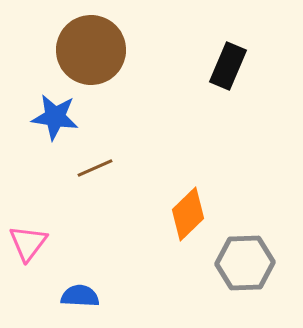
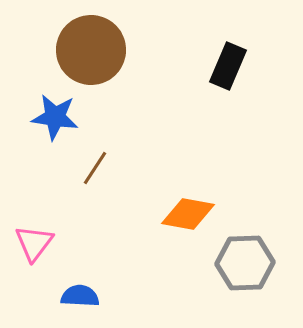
brown line: rotated 33 degrees counterclockwise
orange diamond: rotated 54 degrees clockwise
pink triangle: moved 6 px right
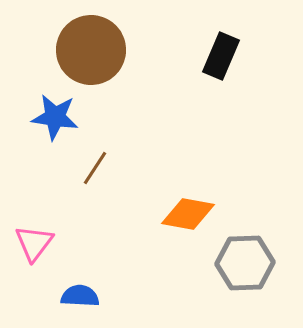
black rectangle: moved 7 px left, 10 px up
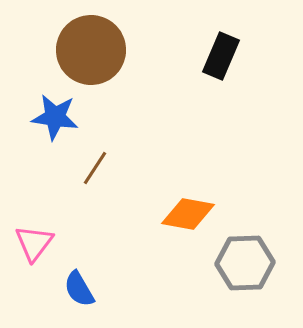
blue semicircle: moved 1 px left, 7 px up; rotated 123 degrees counterclockwise
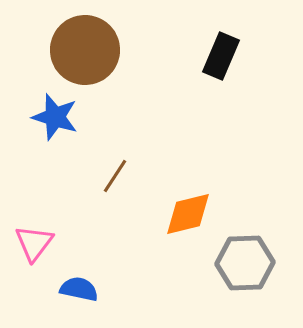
brown circle: moved 6 px left
blue star: rotated 9 degrees clockwise
brown line: moved 20 px right, 8 px down
orange diamond: rotated 24 degrees counterclockwise
blue semicircle: rotated 132 degrees clockwise
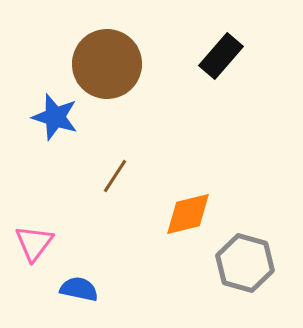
brown circle: moved 22 px right, 14 px down
black rectangle: rotated 18 degrees clockwise
gray hexagon: rotated 18 degrees clockwise
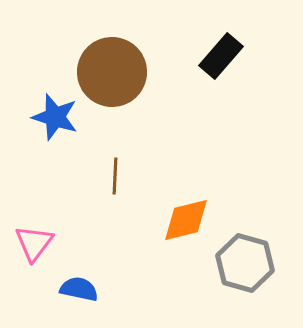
brown circle: moved 5 px right, 8 px down
brown line: rotated 30 degrees counterclockwise
orange diamond: moved 2 px left, 6 px down
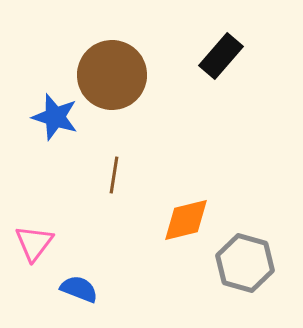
brown circle: moved 3 px down
brown line: moved 1 px left, 1 px up; rotated 6 degrees clockwise
blue semicircle: rotated 9 degrees clockwise
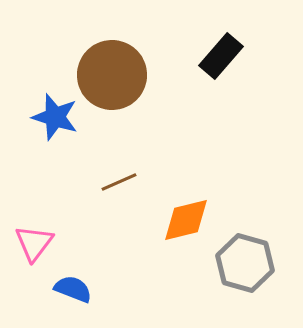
brown line: moved 5 px right, 7 px down; rotated 57 degrees clockwise
blue semicircle: moved 6 px left
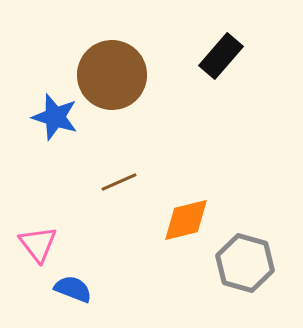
pink triangle: moved 4 px right, 1 px down; rotated 15 degrees counterclockwise
